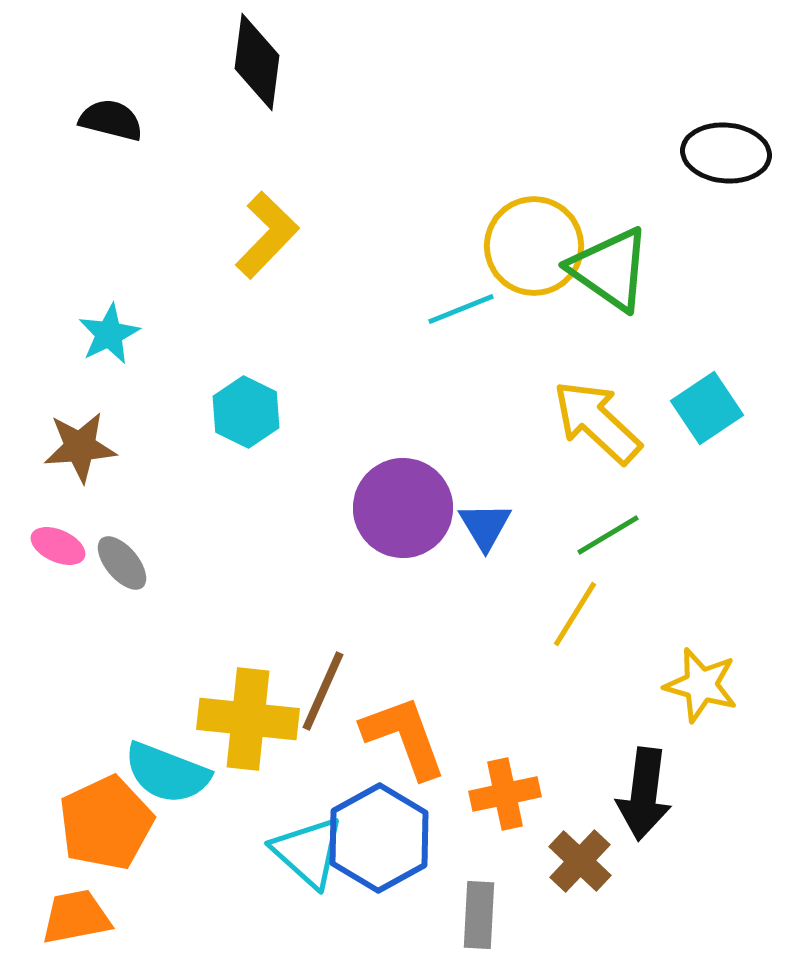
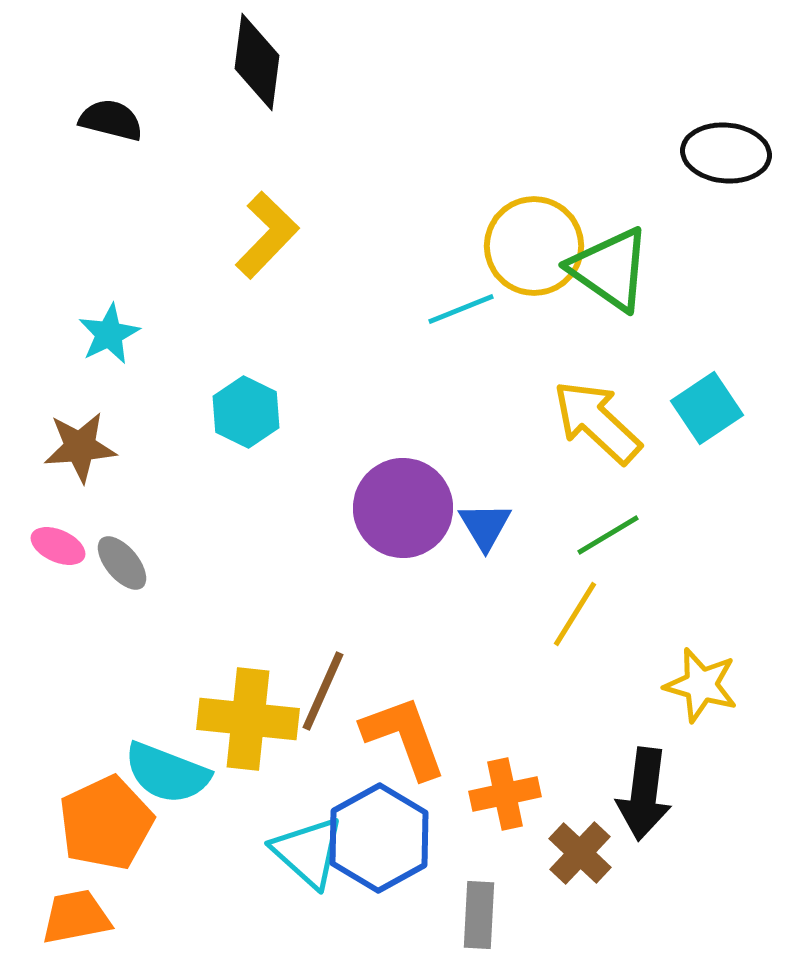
brown cross: moved 8 px up
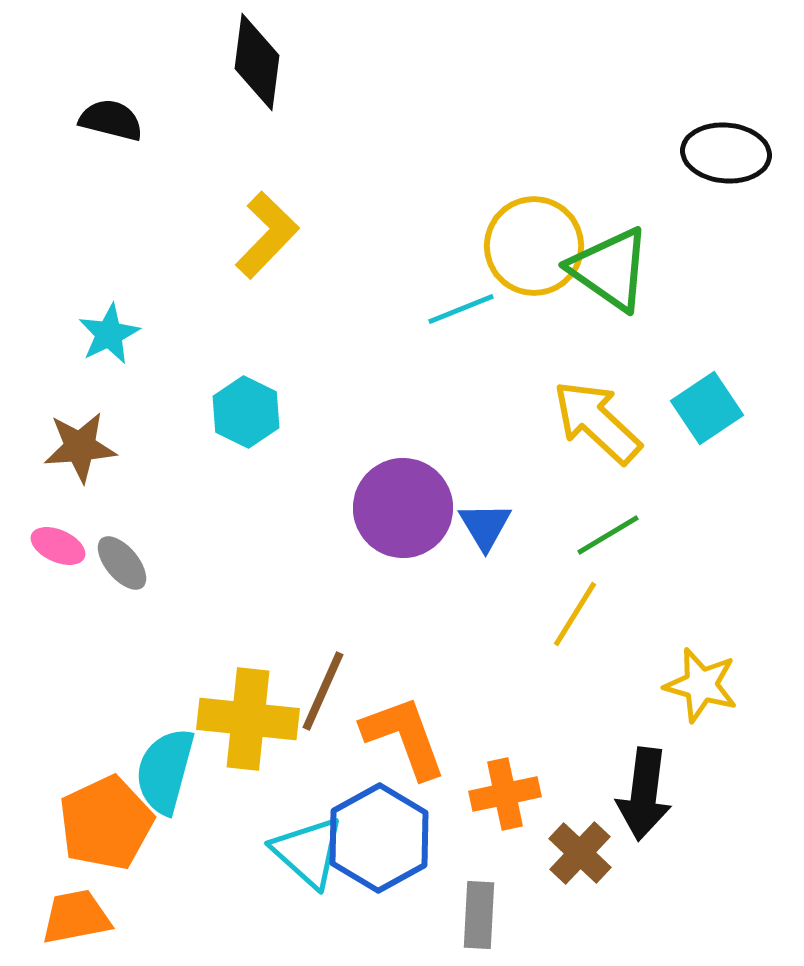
cyan semicircle: moved 2 px left, 2 px up; rotated 84 degrees clockwise
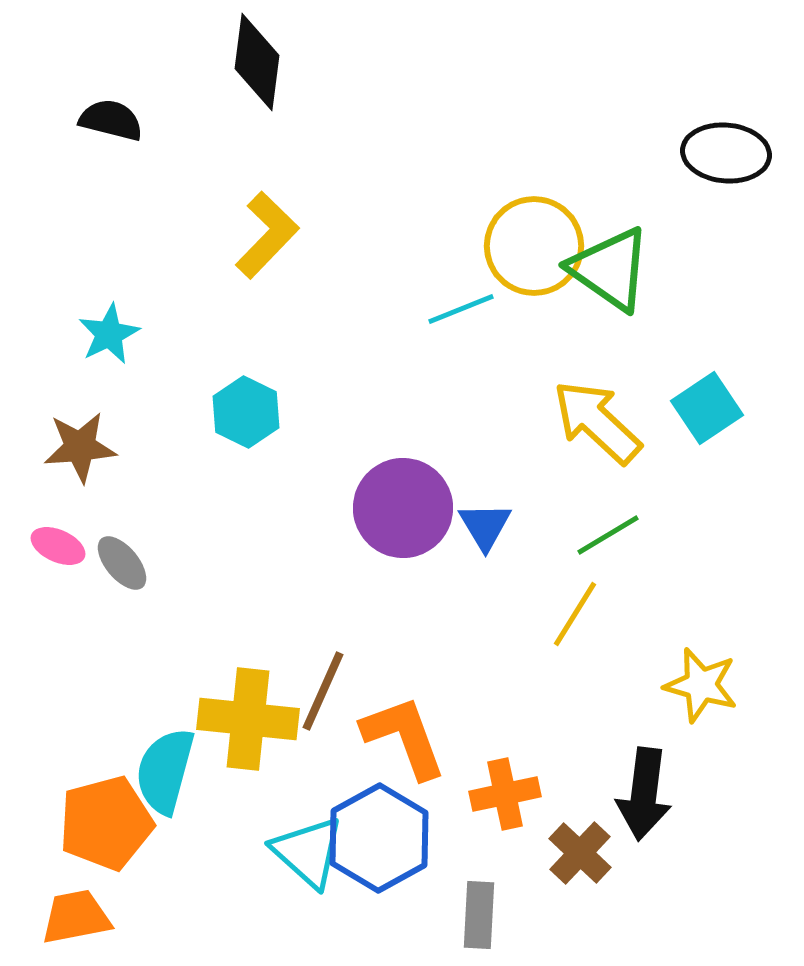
orange pentagon: rotated 10 degrees clockwise
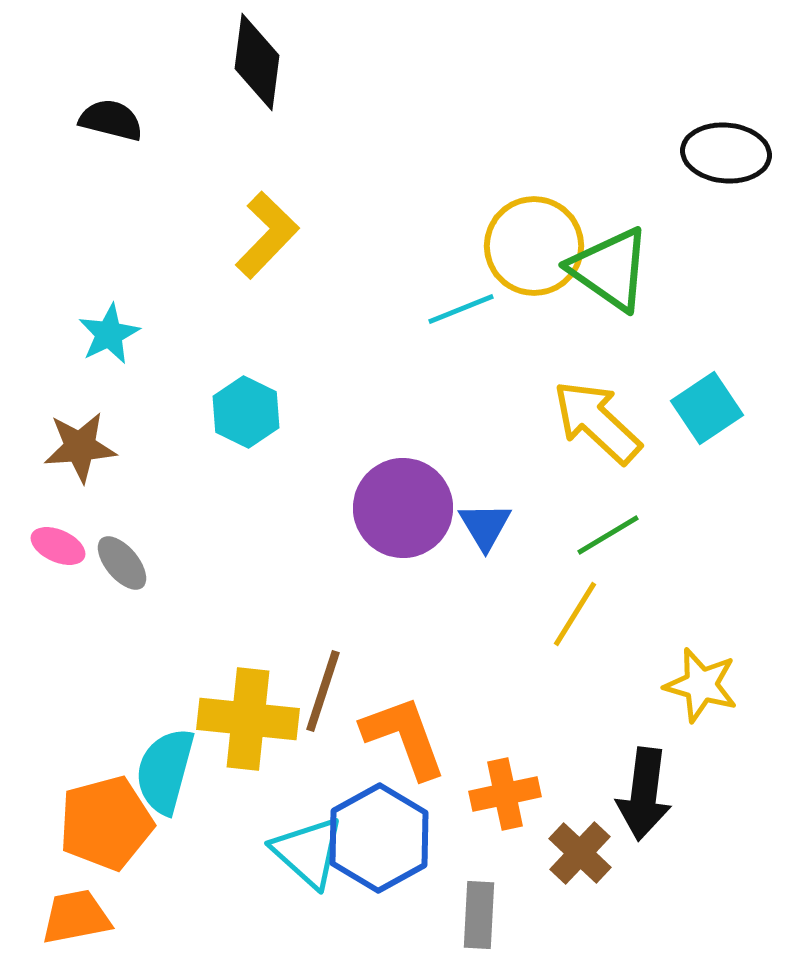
brown line: rotated 6 degrees counterclockwise
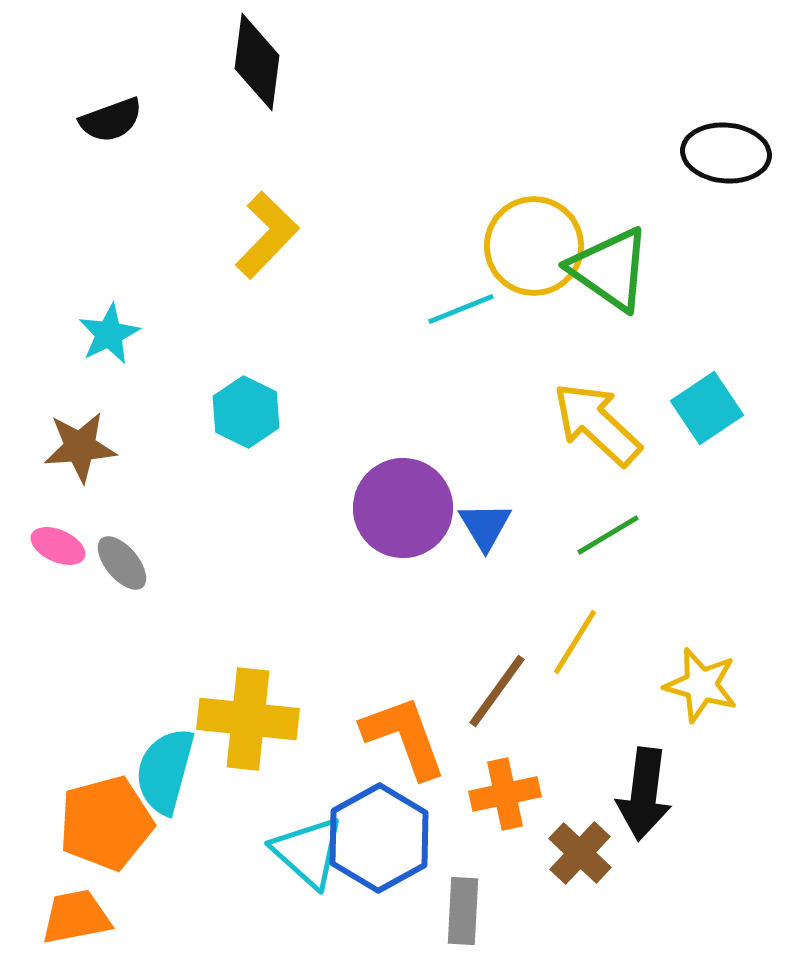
black semicircle: rotated 146 degrees clockwise
yellow arrow: moved 2 px down
yellow line: moved 28 px down
brown line: moved 174 px right; rotated 18 degrees clockwise
gray rectangle: moved 16 px left, 4 px up
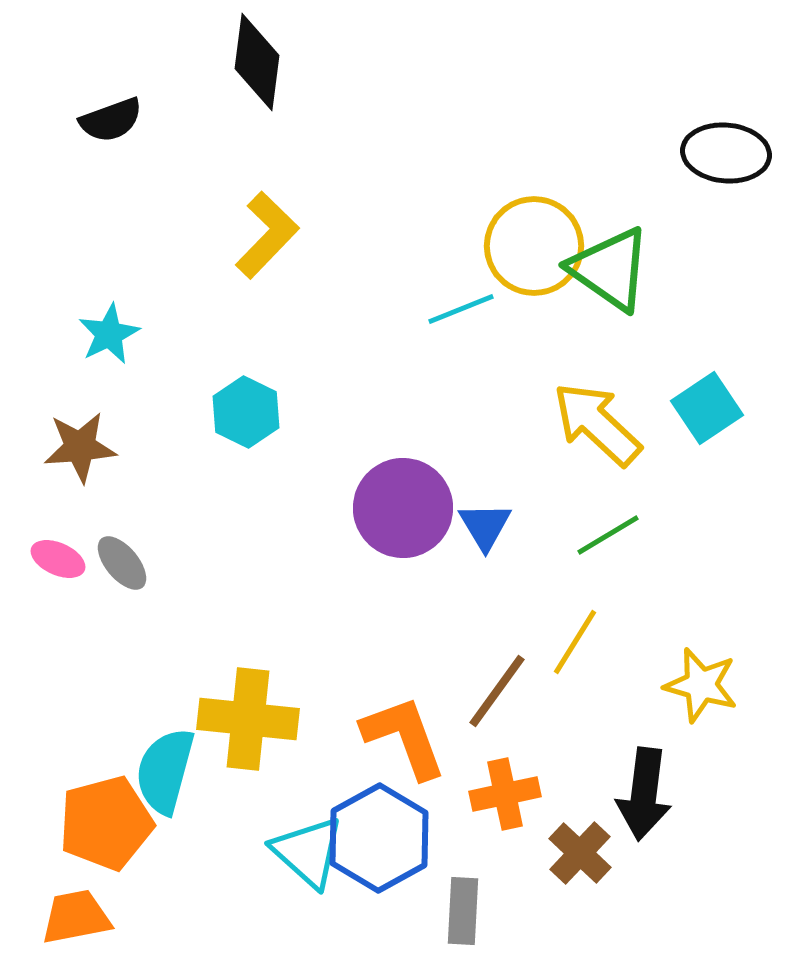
pink ellipse: moved 13 px down
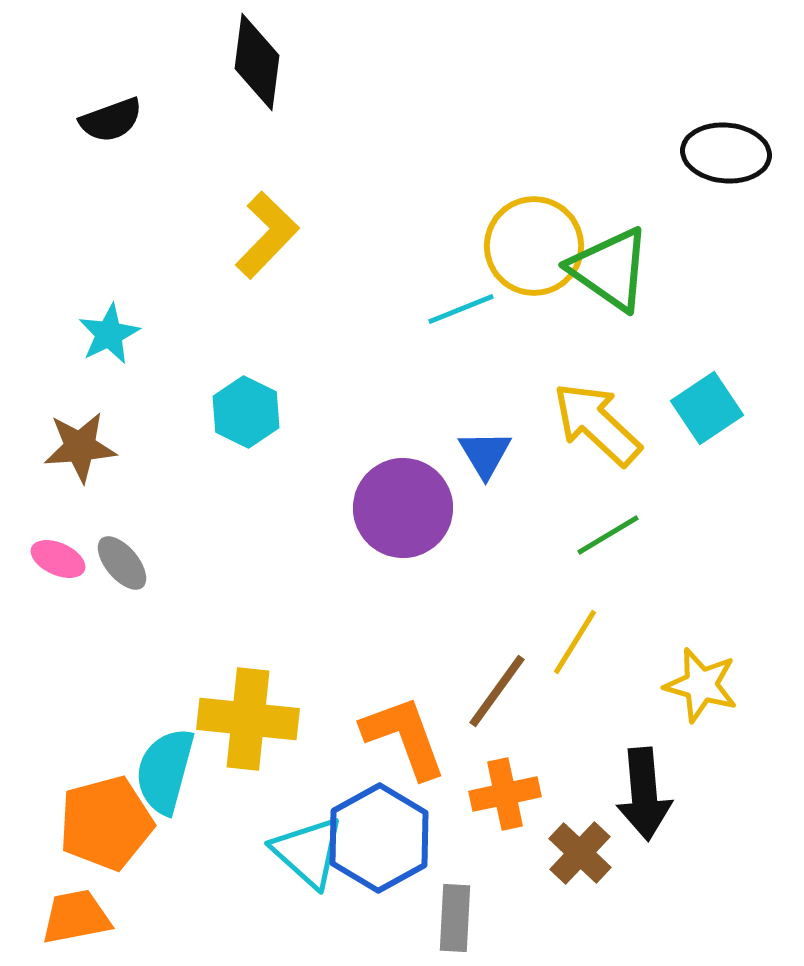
blue triangle: moved 72 px up
black arrow: rotated 12 degrees counterclockwise
gray rectangle: moved 8 px left, 7 px down
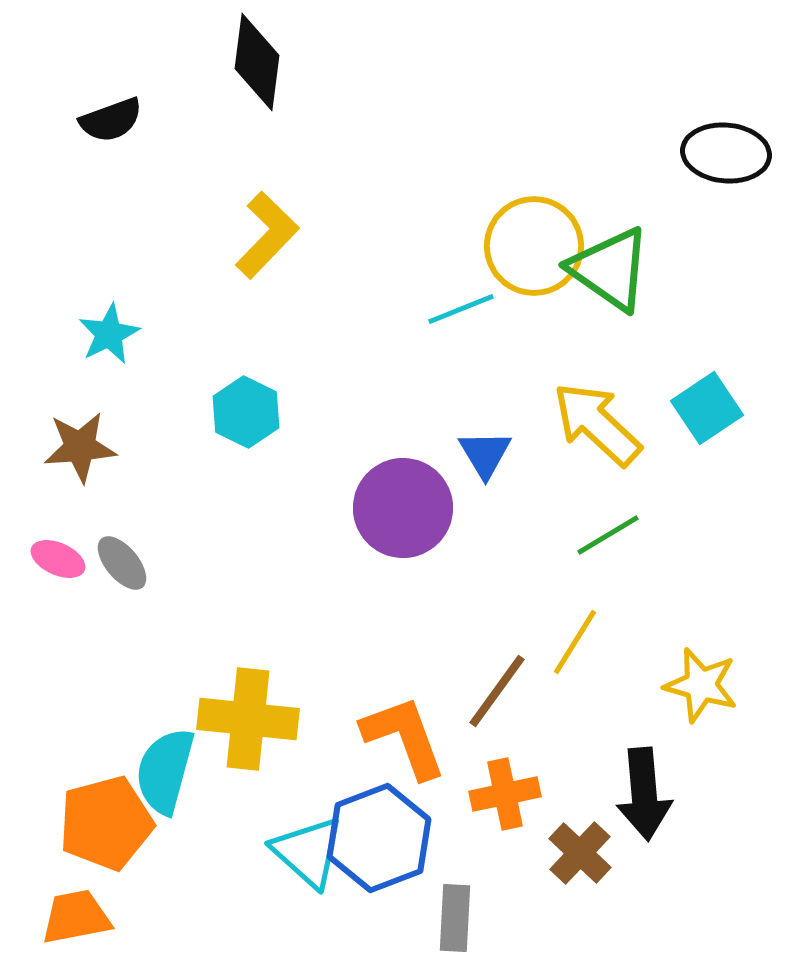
blue hexagon: rotated 8 degrees clockwise
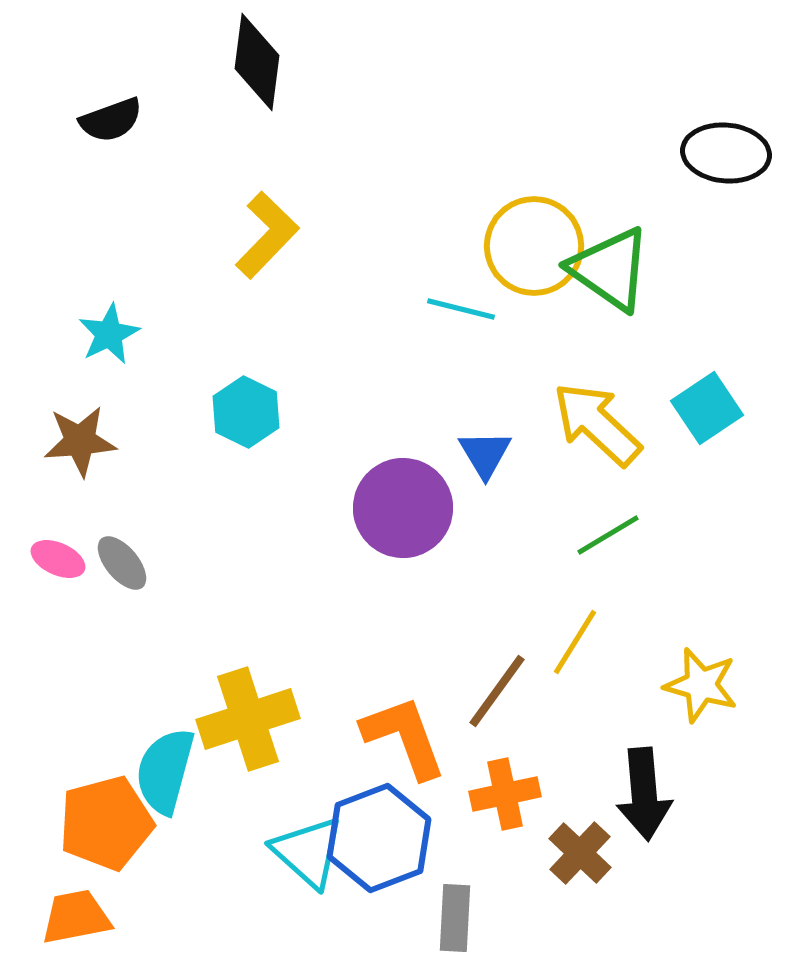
cyan line: rotated 36 degrees clockwise
brown star: moved 6 px up
yellow cross: rotated 24 degrees counterclockwise
